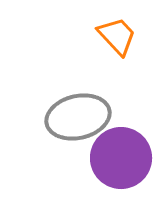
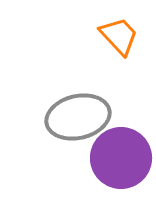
orange trapezoid: moved 2 px right
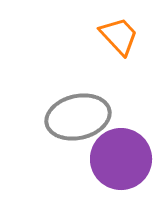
purple circle: moved 1 px down
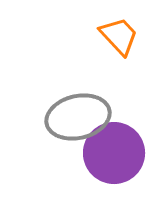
purple circle: moved 7 px left, 6 px up
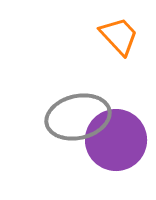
purple circle: moved 2 px right, 13 px up
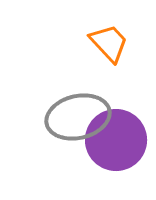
orange trapezoid: moved 10 px left, 7 px down
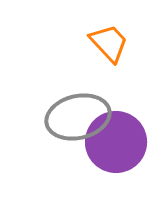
purple circle: moved 2 px down
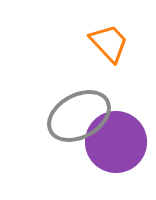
gray ellipse: moved 1 px right, 1 px up; rotated 16 degrees counterclockwise
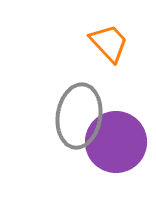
gray ellipse: rotated 52 degrees counterclockwise
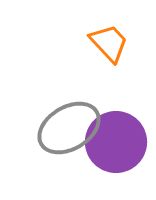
gray ellipse: moved 10 px left, 12 px down; rotated 50 degrees clockwise
